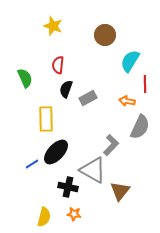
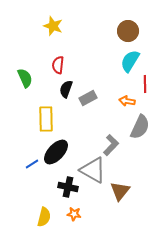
brown circle: moved 23 px right, 4 px up
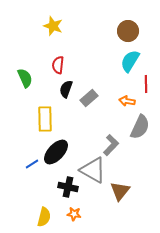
red line: moved 1 px right
gray rectangle: moved 1 px right; rotated 12 degrees counterclockwise
yellow rectangle: moved 1 px left
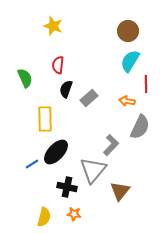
gray triangle: rotated 40 degrees clockwise
black cross: moved 1 px left
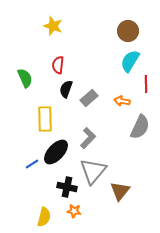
orange arrow: moved 5 px left
gray L-shape: moved 23 px left, 7 px up
gray triangle: moved 1 px down
orange star: moved 3 px up
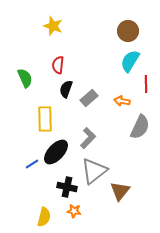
gray triangle: moved 1 px right; rotated 12 degrees clockwise
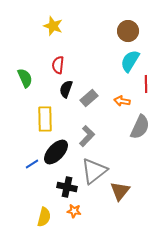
gray L-shape: moved 1 px left, 2 px up
